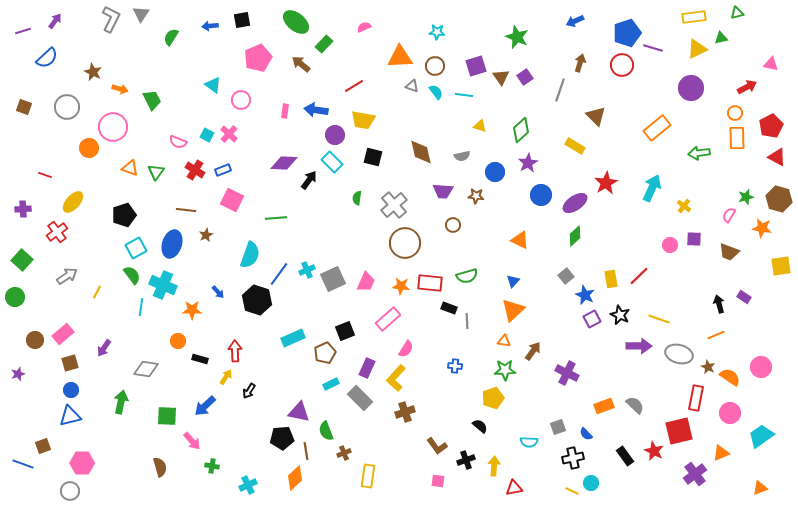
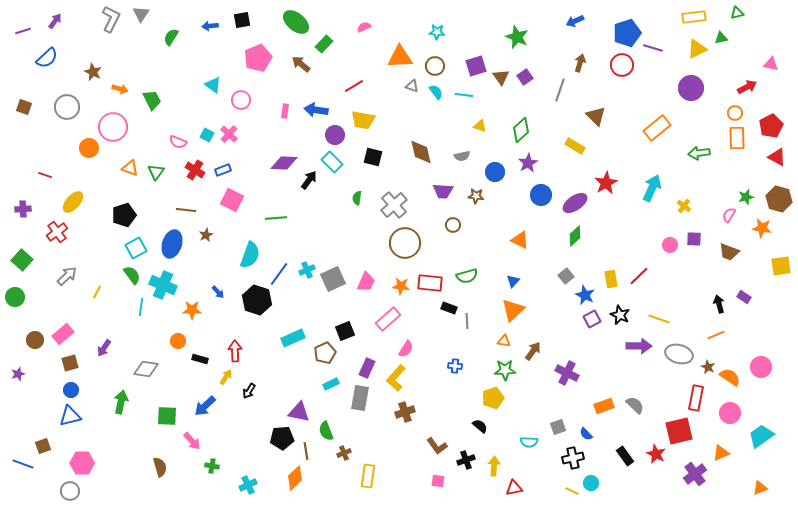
gray arrow at (67, 276): rotated 10 degrees counterclockwise
gray rectangle at (360, 398): rotated 55 degrees clockwise
red star at (654, 451): moved 2 px right, 3 px down
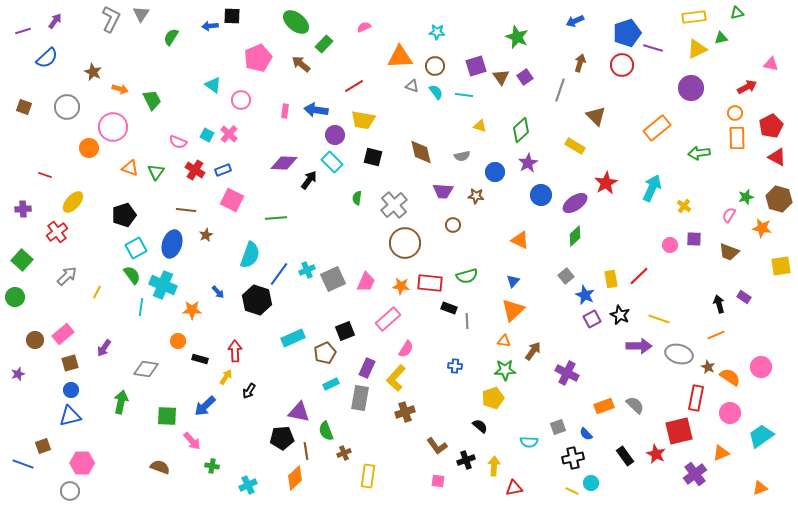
black square at (242, 20): moved 10 px left, 4 px up; rotated 12 degrees clockwise
brown semicircle at (160, 467): rotated 54 degrees counterclockwise
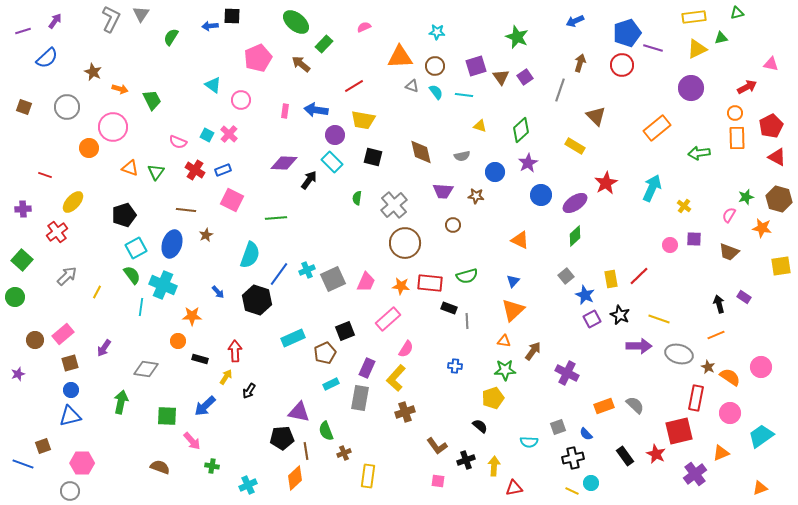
orange star at (192, 310): moved 6 px down
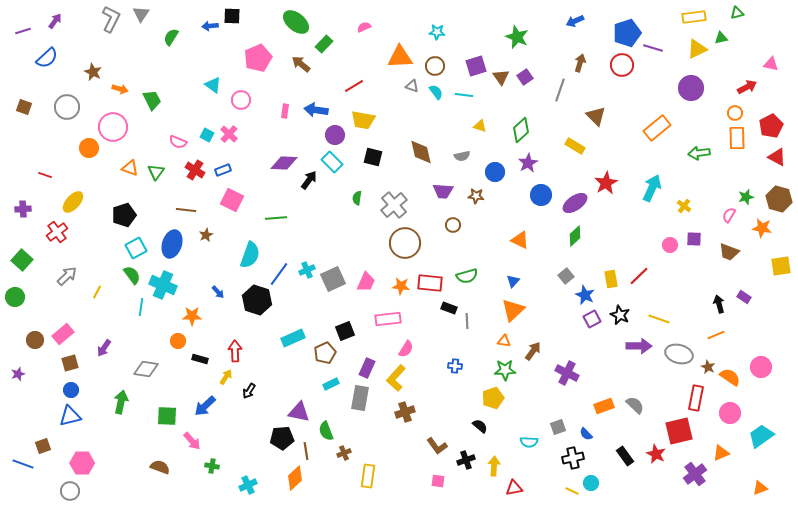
pink rectangle at (388, 319): rotated 35 degrees clockwise
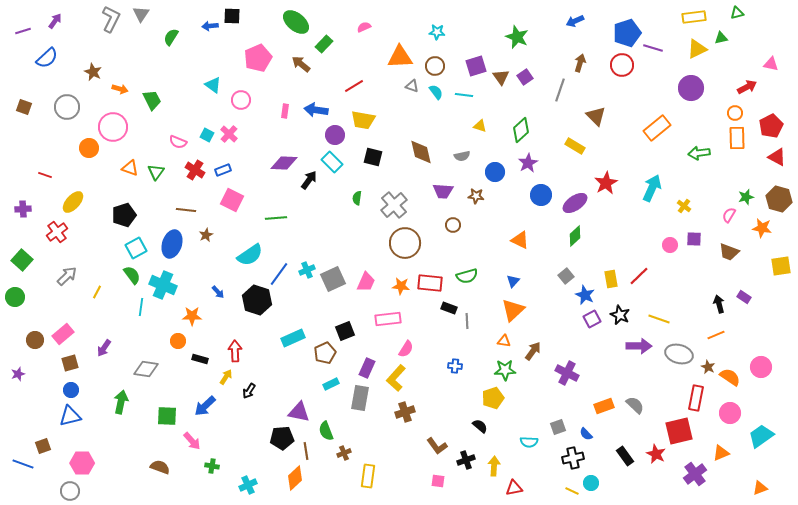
cyan semicircle at (250, 255): rotated 36 degrees clockwise
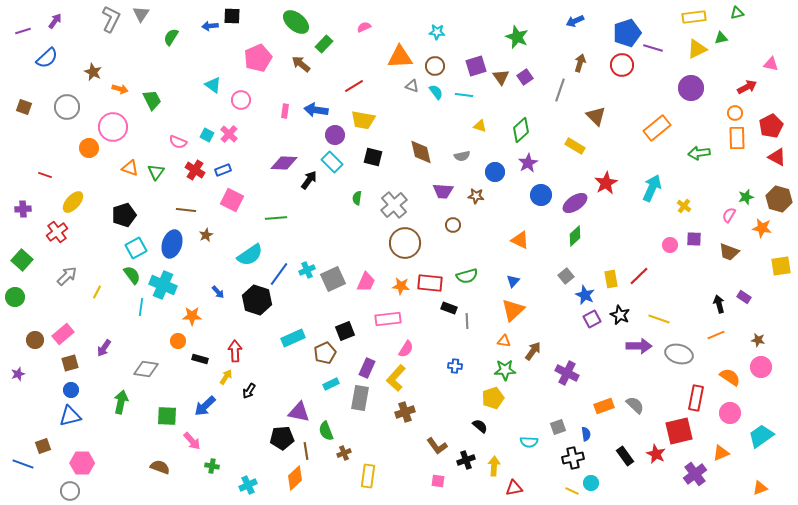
brown star at (708, 367): moved 50 px right, 27 px up; rotated 16 degrees counterclockwise
blue semicircle at (586, 434): rotated 144 degrees counterclockwise
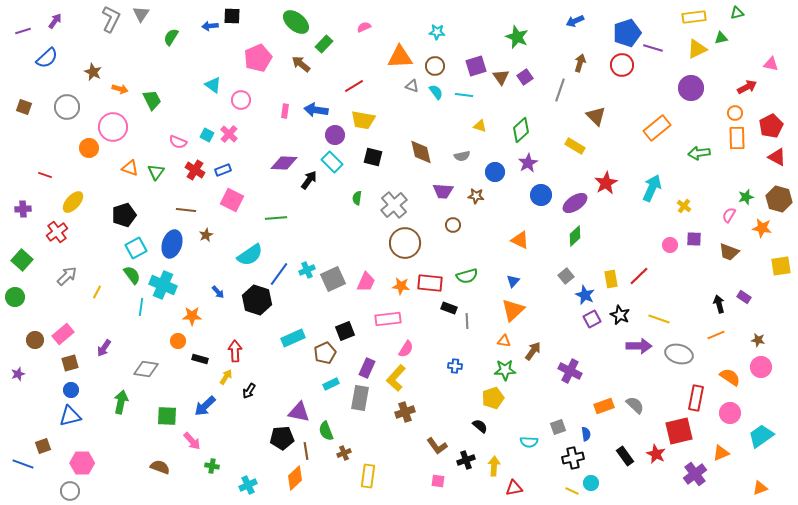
purple cross at (567, 373): moved 3 px right, 2 px up
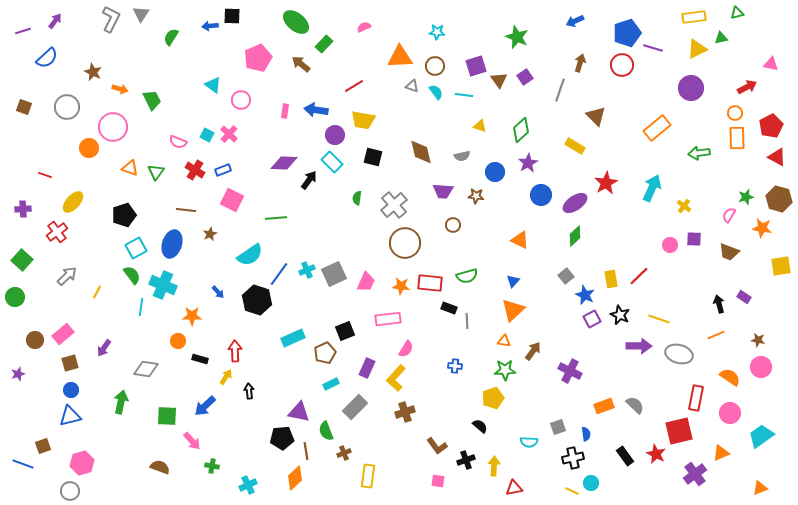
brown triangle at (501, 77): moved 2 px left, 3 px down
brown star at (206, 235): moved 4 px right, 1 px up
gray square at (333, 279): moved 1 px right, 5 px up
black arrow at (249, 391): rotated 140 degrees clockwise
gray rectangle at (360, 398): moved 5 px left, 9 px down; rotated 35 degrees clockwise
pink hexagon at (82, 463): rotated 15 degrees counterclockwise
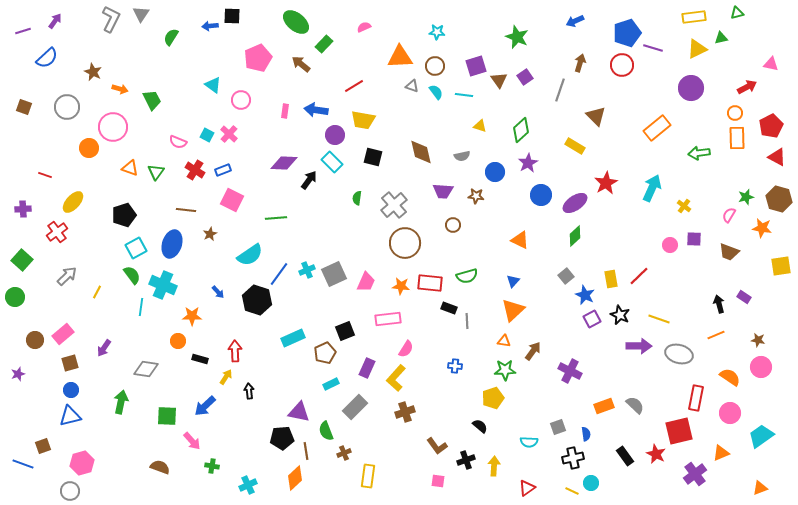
red triangle at (514, 488): moved 13 px right; rotated 24 degrees counterclockwise
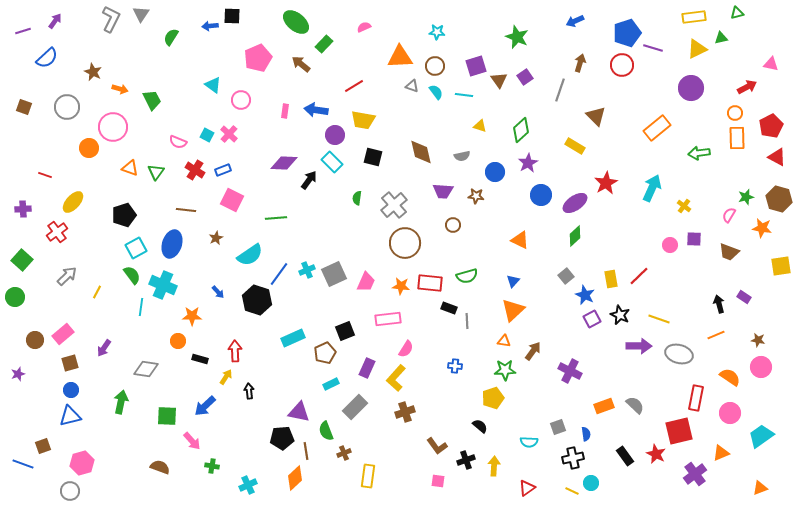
brown star at (210, 234): moved 6 px right, 4 px down
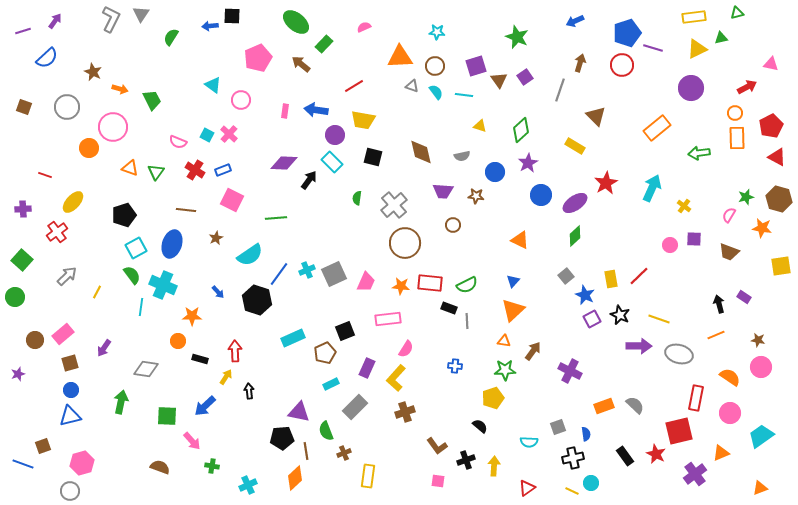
green semicircle at (467, 276): moved 9 px down; rotated 10 degrees counterclockwise
